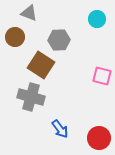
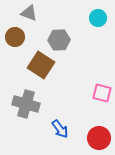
cyan circle: moved 1 px right, 1 px up
pink square: moved 17 px down
gray cross: moved 5 px left, 7 px down
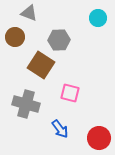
pink square: moved 32 px left
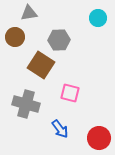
gray triangle: rotated 30 degrees counterclockwise
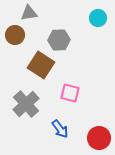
brown circle: moved 2 px up
gray cross: rotated 32 degrees clockwise
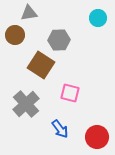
red circle: moved 2 px left, 1 px up
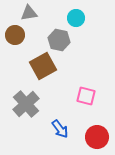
cyan circle: moved 22 px left
gray hexagon: rotated 15 degrees clockwise
brown square: moved 2 px right, 1 px down; rotated 28 degrees clockwise
pink square: moved 16 px right, 3 px down
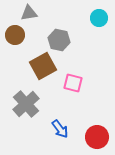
cyan circle: moved 23 px right
pink square: moved 13 px left, 13 px up
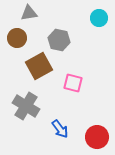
brown circle: moved 2 px right, 3 px down
brown square: moved 4 px left
gray cross: moved 2 px down; rotated 16 degrees counterclockwise
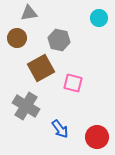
brown square: moved 2 px right, 2 px down
